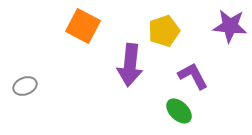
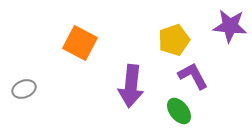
orange square: moved 3 px left, 17 px down
yellow pentagon: moved 10 px right, 9 px down
purple arrow: moved 1 px right, 21 px down
gray ellipse: moved 1 px left, 3 px down
green ellipse: rotated 8 degrees clockwise
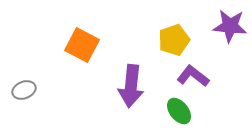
orange square: moved 2 px right, 2 px down
purple L-shape: rotated 24 degrees counterclockwise
gray ellipse: moved 1 px down
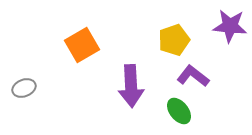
orange square: rotated 32 degrees clockwise
purple arrow: rotated 9 degrees counterclockwise
gray ellipse: moved 2 px up
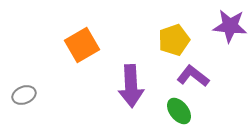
gray ellipse: moved 7 px down
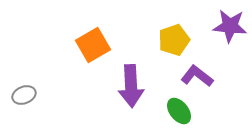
orange square: moved 11 px right
purple L-shape: moved 4 px right
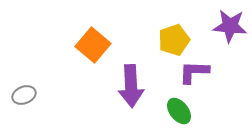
orange square: rotated 20 degrees counterclockwise
purple L-shape: moved 3 px left, 4 px up; rotated 36 degrees counterclockwise
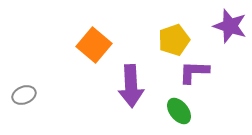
purple star: rotated 12 degrees clockwise
orange square: moved 1 px right
